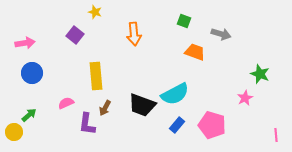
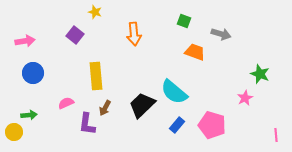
pink arrow: moved 2 px up
blue circle: moved 1 px right
cyan semicircle: moved 1 px left, 2 px up; rotated 68 degrees clockwise
black trapezoid: rotated 116 degrees clockwise
green arrow: rotated 35 degrees clockwise
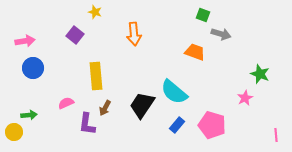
green square: moved 19 px right, 6 px up
blue circle: moved 5 px up
black trapezoid: rotated 12 degrees counterclockwise
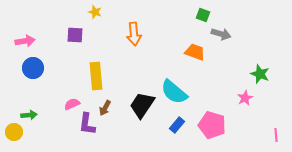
purple square: rotated 36 degrees counterclockwise
pink semicircle: moved 6 px right, 1 px down
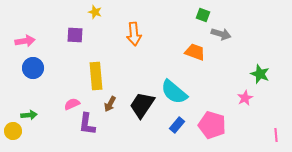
brown arrow: moved 5 px right, 4 px up
yellow circle: moved 1 px left, 1 px up
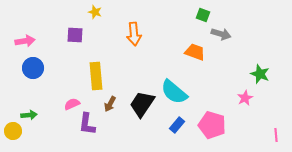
black trapezoid: moved 1 px up
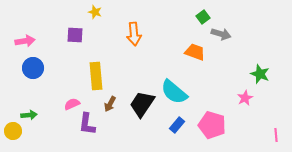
green square: moved 2 px down; rotated 32 degrees clockwise
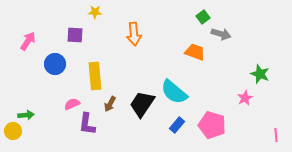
yellow star: rotated 16 degrees counterclockwise
pink arrow: moved 3 px right; rotated 48 degrees counterclockwise
blue circle: moved 22 px right, 4 px up
yellow rectangle: moved 1 px left
green arrow: moved 3 px left
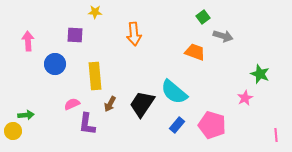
gray arrow: moved 2 px right, 2 px down
pink arrow: rotated 36 degrees counterclockwise
